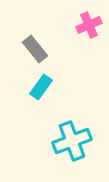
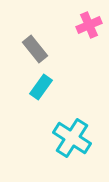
cyan cross: moved 3 px up; rotated 36 degrees counterclockwise
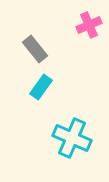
cyan cross: rotated 9 degrees counterclockwise
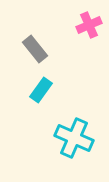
cyan rectangle: moved 3 px down
cyan cross: moved 2 px right
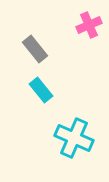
cyan rectangle: rotated 75 degrees counterclockwise
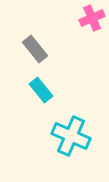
pink cross: moved 3 px right, 7 px up
cyan cross: moved 3 px left, 2 px up
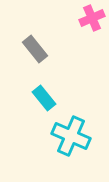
cyan rectangle: moved 3 px right, 8 px down
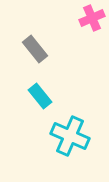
cyan rectangle: moved 4 px left, 2 px up
cyan cross: moved 1 px left
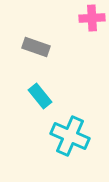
pink cross: rotated 20 degrees clockwise
gray rectangle: moved 1 px right, 2 px up; rotated 32 degrees counterclockwise
